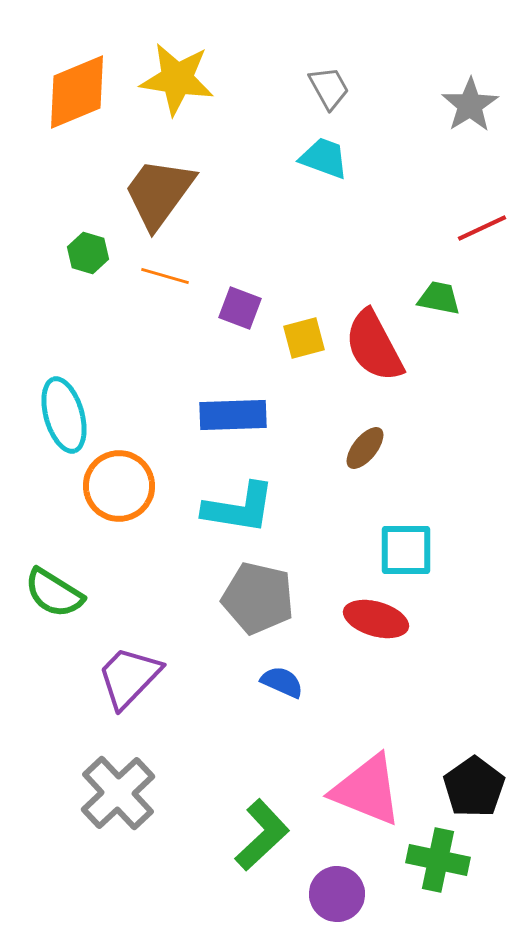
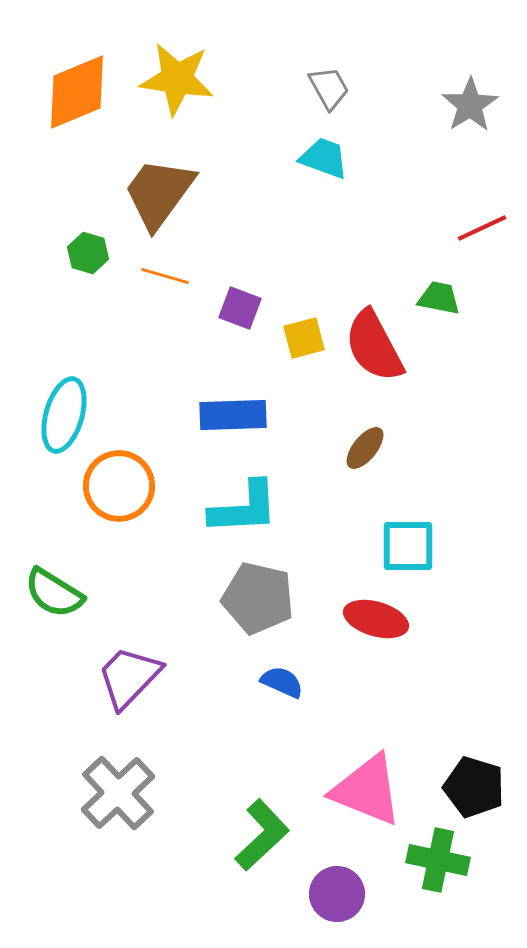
cyan ellipse: rotated 32 degrees clockwise
cyan L-shape: moved 5 px right; rotated 12 degrees counterclockwise
cyan square: moved 2 px right, 4 px up
black pentagon: rotated 20 degrees counterclockwise
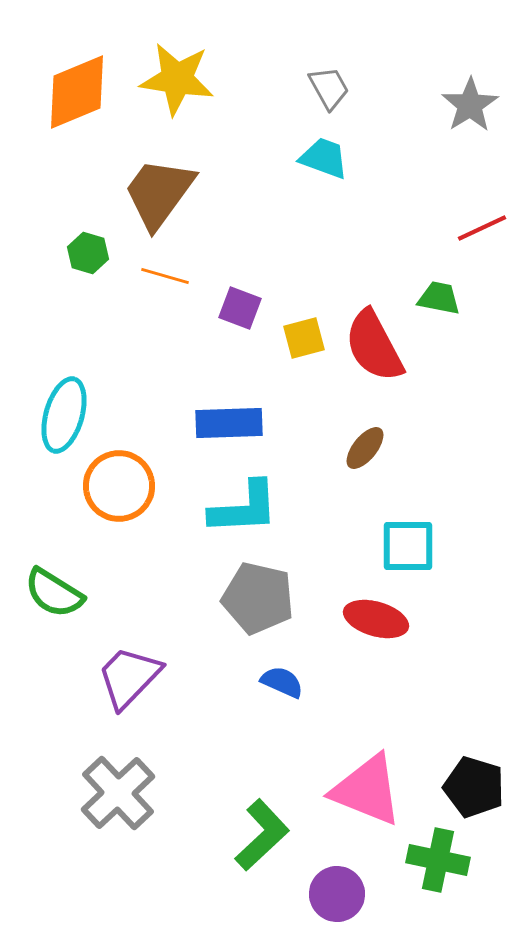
blue rectangle: moved 4 px left, 8 px down
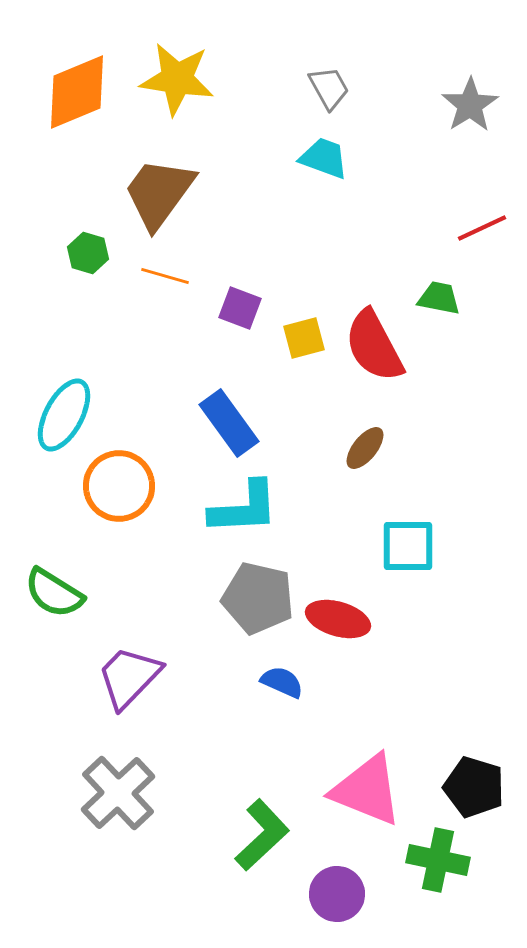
cyan ellipse: rotated 12 degrees clockwise
blue rectangle: rotated 56 degrees clockwise
red ellipse: moved 38 px left
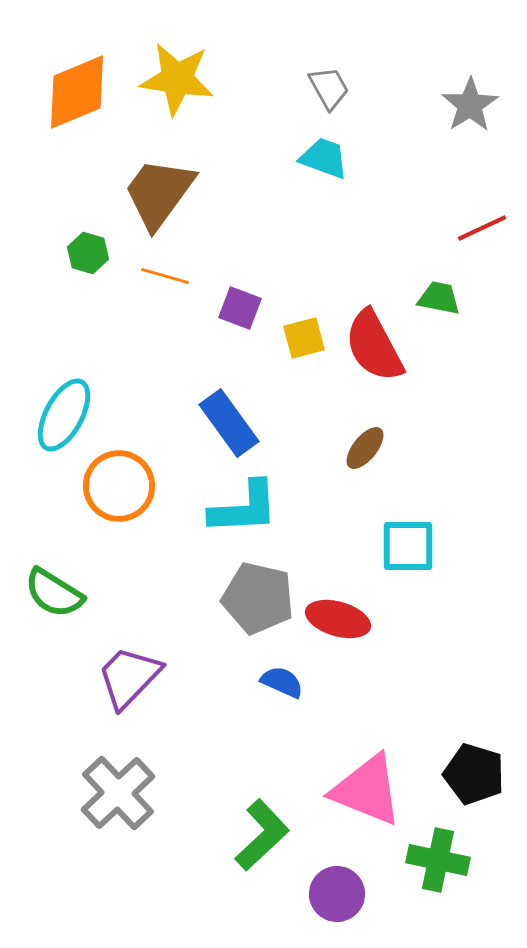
black pentagon: moved 13 px up
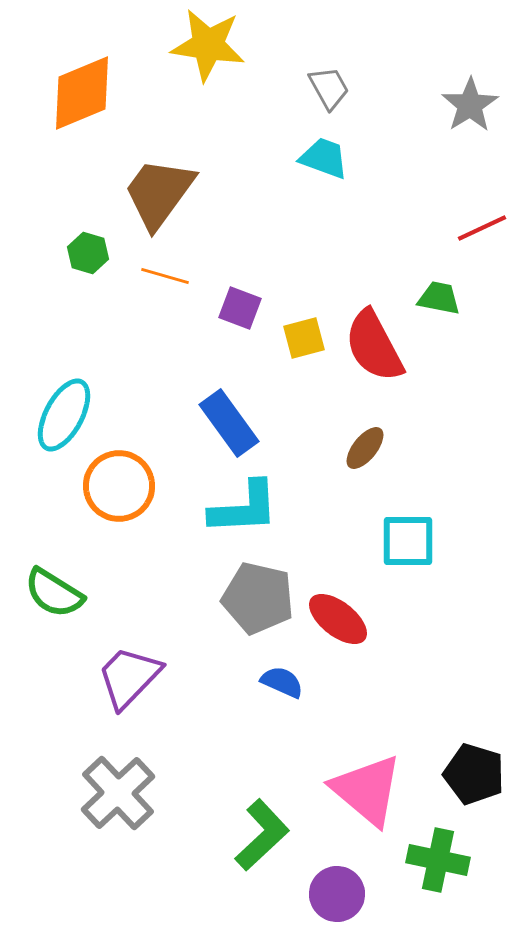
yellow star: moved 31 px right, 34 px up
orange diamond: moved 5 px right, 1 px down
cyan square: moved 5 px up
red ellipse: rotated 22 degrees clockwise
pink triangle: rotated 18 degrees clockwise
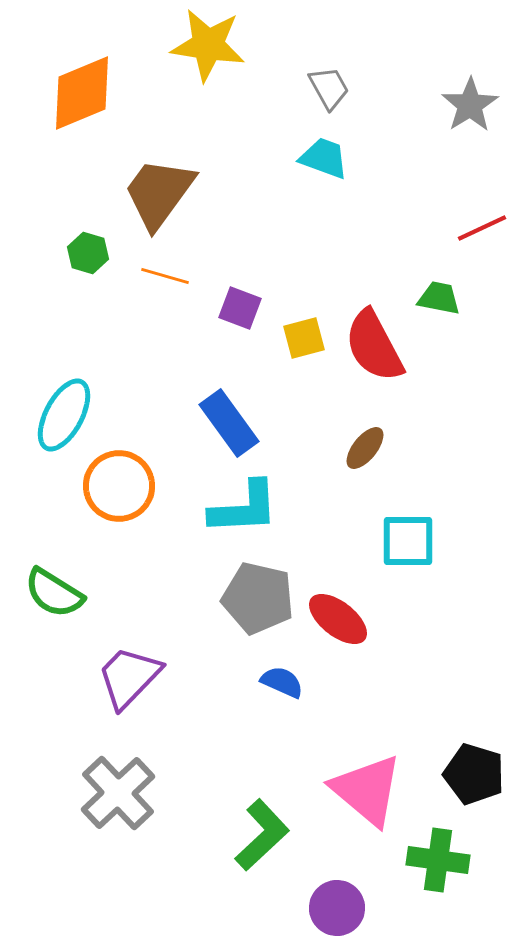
green cross: rotated 4 degrees counterclockwise
purple circle: moved 14 px down
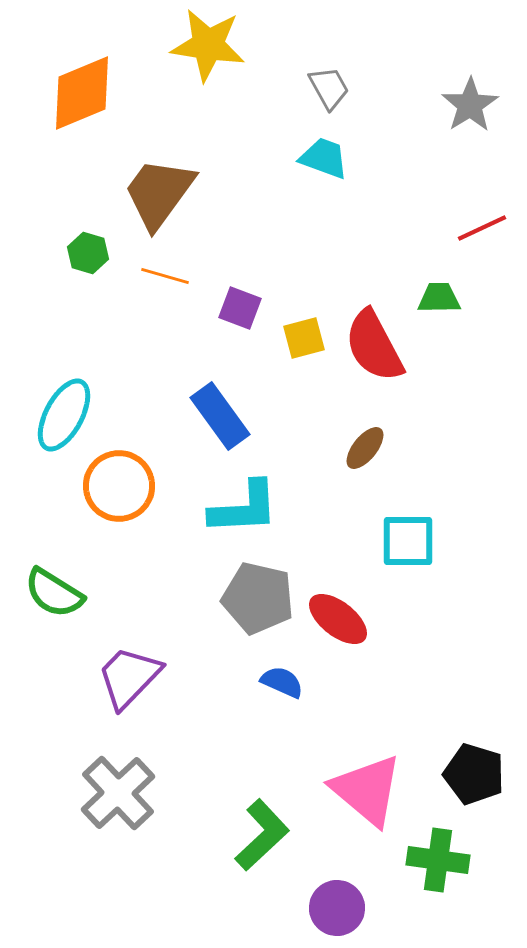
green trapezoid: rotated 12 degrees counterclockwise
blue rectangle: moved 9 px left, 7 px up
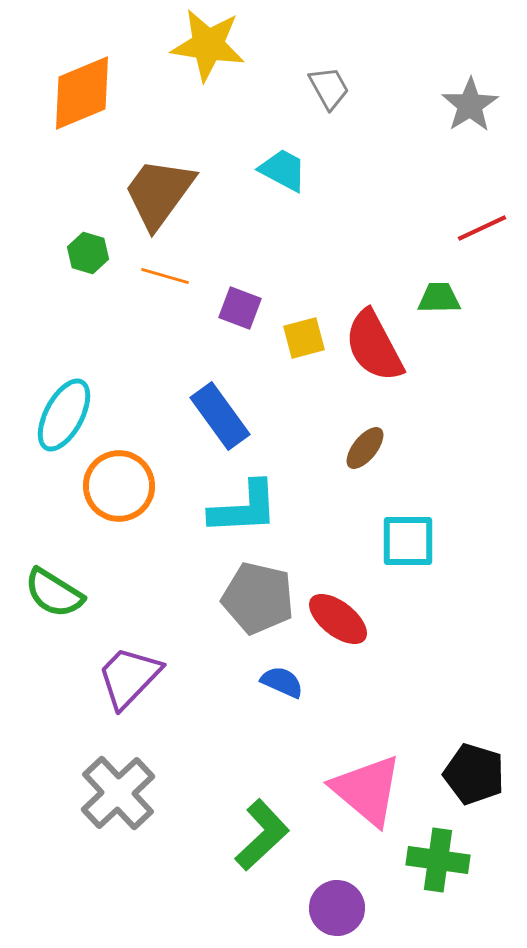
cyan trapezoid: moved 41 px left, 12 px down; rotated 8 degrees clockwise
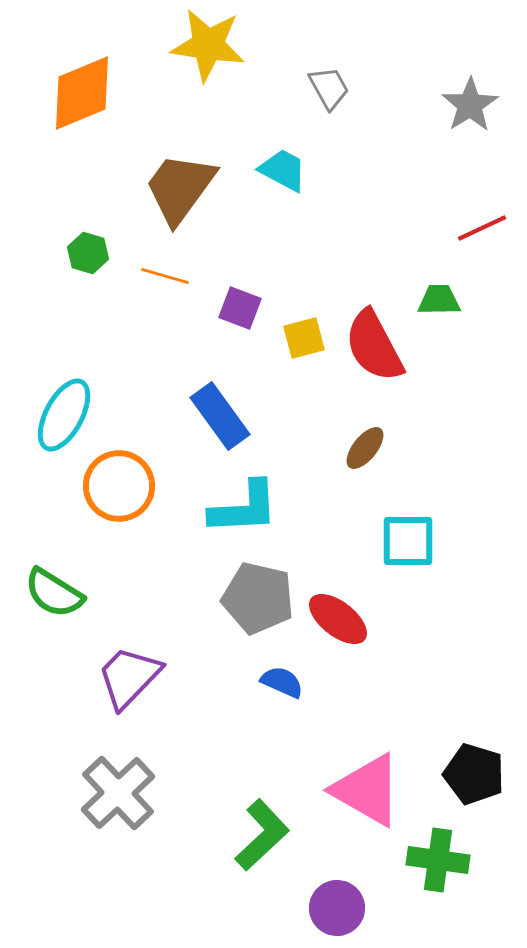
brown trapezoid: moved 21 px right, 5 px up
green trapezoid: moved 2 px down
pink triangle: rotated 10 degrees counterclockwise
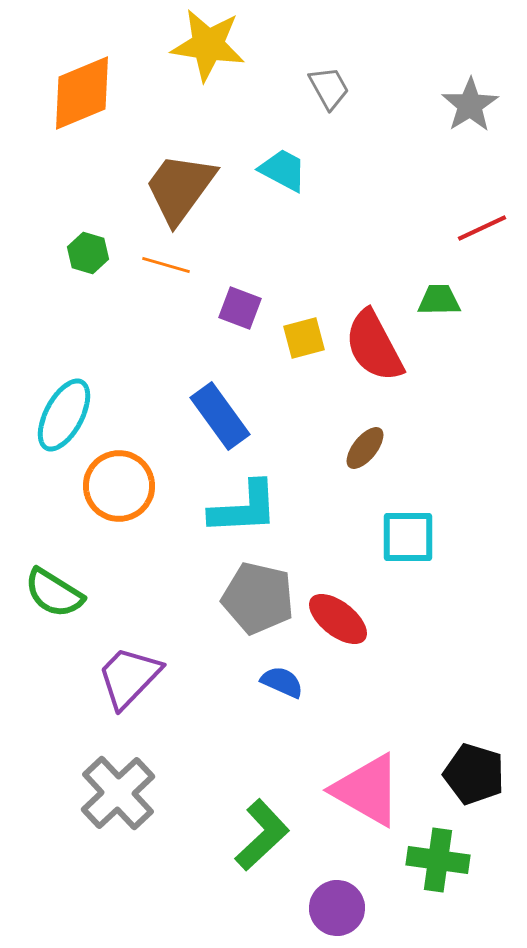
orange line: moved 1 px right, 11 px up
cyan square: moved 4 px up
